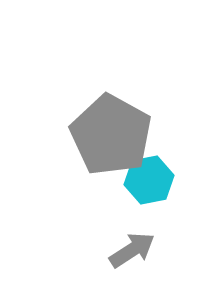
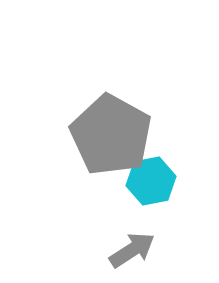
cyan hexagon: moved 2 px right, 1 px down
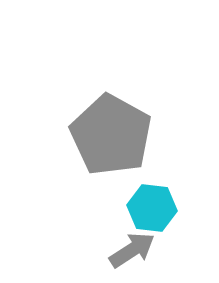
cyan hexagon: moved 1 px right, 27 px down; rotated 18 degrees clockwise
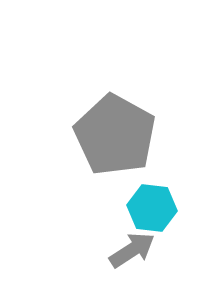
gray pentagon: moved 4 px right
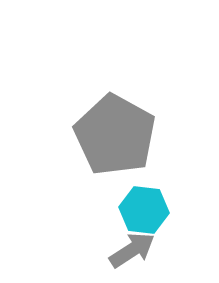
cyan hexagon: moved 8 px left, 2 px down
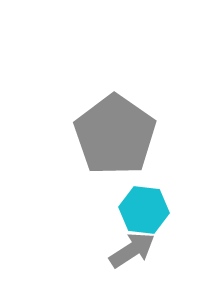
gray pentagon: rotated 6 degrees clockwise
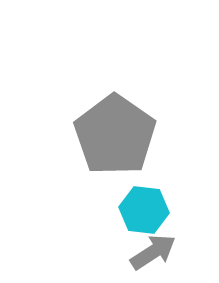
gray arrow: moved 21 px right, 2 px down
